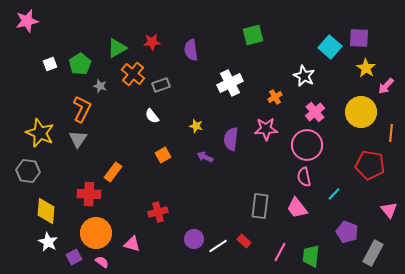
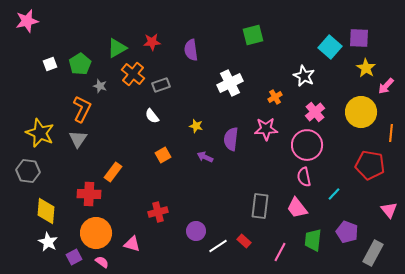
purple circle at (194, 239): moved 2 px right, 8 px up
green trapezoid at (311, 256): moved 2 px right, 16 px up
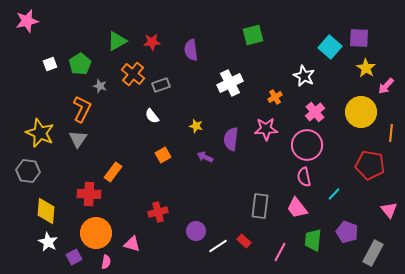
green triangle at (117, 48): moved 7 px up
pink semicircle at (102, 262): moved 4 px right; rotated 64 degrees clockwise
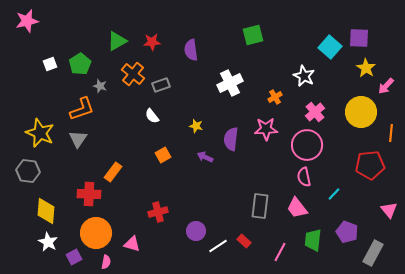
orange L-shape at (82, 109): rotated 44 degrees clockwise
red pentagon at (370, 165): rotated 16 degrees counterclockwise
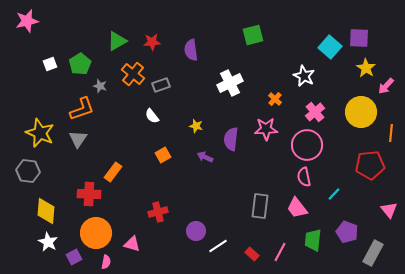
orange cross at (275, 97): moved 2 px down; rotated 16 degrees counterclockwise
red rectangle at (244, 241): moved 8 px right, 13 px down
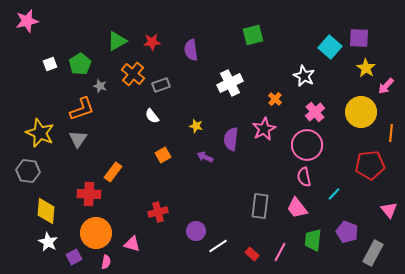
pink star at (266, 129): moved 2 px left; rotated 25 degrees counterclockwise
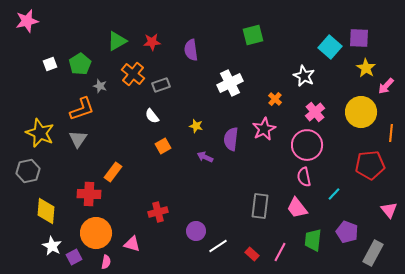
orange square at (163, 155): moved 9 px up
gray hexagon at (28, 171): rotated 20 degrees counterclockwise
white star at (48, 242): moved 4 px right, 4 px down
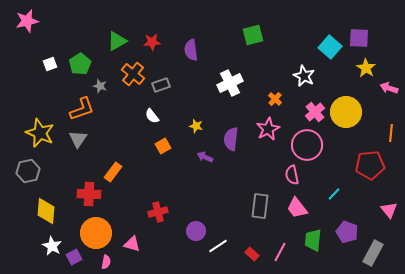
pink arrow at (386, 86): moved 3 px right, 2 px down; rotated 66 degrees clockwise
yellow circle at (361, 112): moved 15 px left
pink star at (264, 129): moved 4 px right
pink semicircle at (304, 177): moved 12 px left, 2 px up
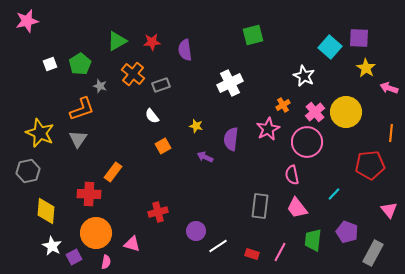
purple semicircle at (191, 50): moved 6 px left
orange cross at (275, 99): moved 8 px right, 6 px down; rotated 16 degrees clockwise
pink circle at (307, 145): moved 3 px up
red rectangle at (252, 254): rotated 24 degrees counterclockwise
